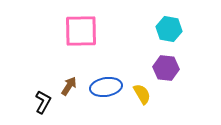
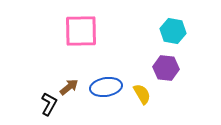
cyan hexagon: moved 4 px right, 2 px down
brown arrow: moved 1 px down; rotated 18 degrees clockwise
black L-shape: moved 6 px right, 2 px down
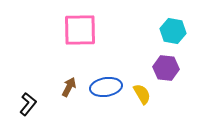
pink square: moved 1 px left, 1 px up
brown arrow: rotated 24 degrees counterclockwise
black L-shape: moved 21 px left; rotated 10 degrees clockwise
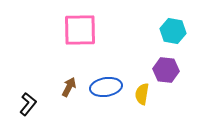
purple hexagon: moved 2 px down
yellow semicircle: rotated 140 degrees counterclockwise
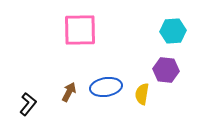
cyan hexagon: rotated 15 degrees counterclockwise
brown arrow: moved 5 px down
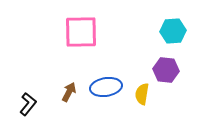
pink square: moved 1 px right, 2 px down
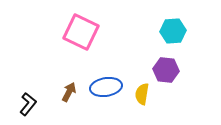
pink square: rotated 27 degrees clockwise
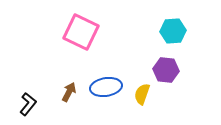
yellow semicircle: rotated 10 degrees clockwise
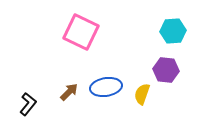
brown arrow: rotated 18 degrees clockwise
